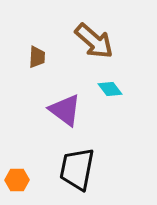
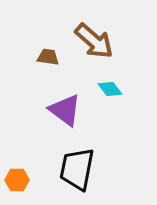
brown trapezoid: moved 11 px right; rotated 85 degrees counterclockwise
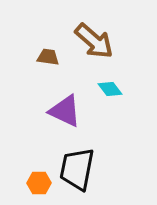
purple triangle: moved 1 px down; rotated 12 degrees counterclockwise
orange hexagon: moved 22 px right, 3 px down
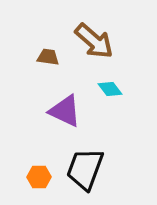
black trapezoid: moved 8 px right; rotated 9 degrees clockwise
orange hexagon: moved 6 px up
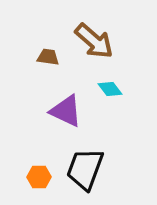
purple triangle: moved 1 px right
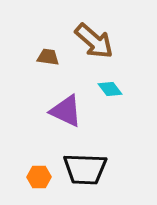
black trapezoid: rotated 108 degrees counterclockwise
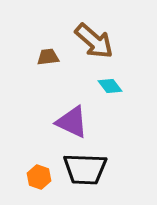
brown trapezoid: rotated 15 degrees counterclockwise
cyan diamond: moved 3 px up
purple triangle: moved 6 px right, 11 px down
orange hexagon: rotated 20 degrees clockwise
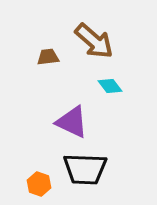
orange hexagon: moved 7 px down
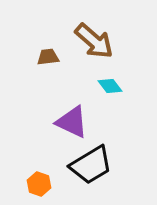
black trapezoid: moved 6 px right, 4 px up; rotated 33 degrees counterclockwise
